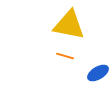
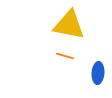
blue ellipse: rotated 55 degrees counterclockwise
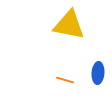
orange line: moved 24 px down
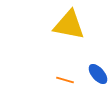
blue ellipse: moved 1 px down; rotated 45 degrees counterclockwise
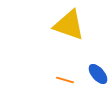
yellow triangle: rotated 8 degrees clockwise
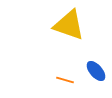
blue ellipse: moved 2 px left, 3 px up
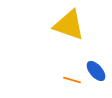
orange line: moved 7 px right
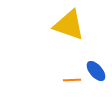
orange line: rotated 18 degrees counterclockwise
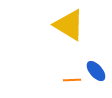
yellow triangle: rotated 12 degrees clockwise
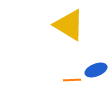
blue ellipse: moved 1 px up; rotated 70 degrees counterclockwise
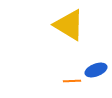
orange line: moved 1 px down
